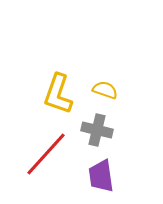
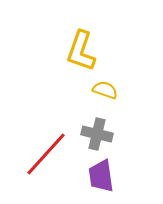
yellow L-shape: moved 23 px right, 43 px up
gray cross: moved 4 px down
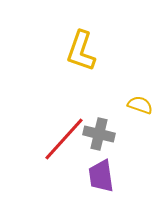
yellow semicircle: moved 35 px right, 15 px down
gray cross: moved 2 px right
red line: moved 18 px right, 15 px up
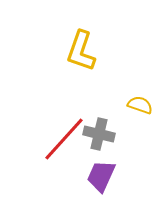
purple trapezoid: rotated 32 degrees clockwise
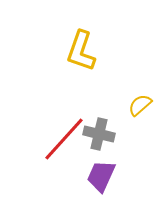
yellow semicircle: rotated 60 degrees counterclockwise
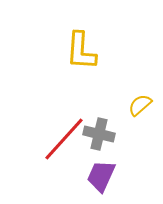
yellow L-shape: rotated 15 degrees counterclockwise
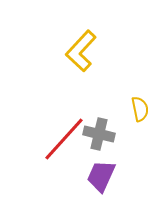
yellow L-shape: rotated 39 degrees clockwise
yellow semicircle: moved 4 px down; rotated 120 degrees clockwise
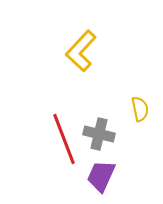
red line: rotated 63 degrees counterclockwise
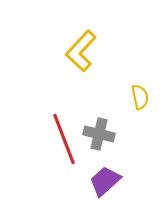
yellow semicircle: moved 12 px up
purple trapezoid: moved 4 px right, 5 px down; rotated 24 degrees clockwise
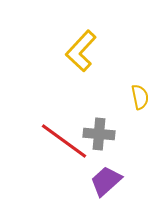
gray cross: rotated 8 degrees counterclockwise
red line: moved 2 px down; rotated 33 degrees counterclockwise
purple trapezoid: moved 1 px right
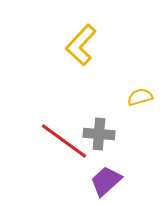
yellow L-shape: moved 6 px up
yellow semicircle: rotated 95 degrees counterclockwise
